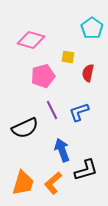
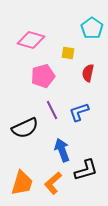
yellow square: moved 4 px up
orange trapezoid: moved 1 px left
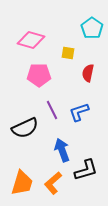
pink pentagon: moved 4 px left, 1 px up; rotated 15 degrees clockwise
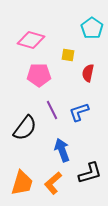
yellow square: moved 2 px down
black semicircle: rotated 28 degrees counterclockwise
black L-shape: moved 4 px right, 3 px down
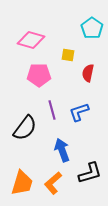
purple line: rotated 12 degrees clockwise
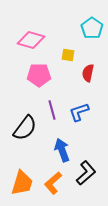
black L-shape: moved 4 px left; rotated 25 degrees counterclockwise
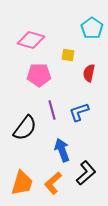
red semicircle: moved 1 px right
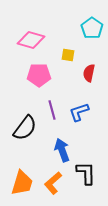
black L-shape: rotated 50 degrees counterclockwise
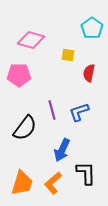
pink pentagon: moved 20 px left
blue arrow: rotated 135 degrees counterclockwise
